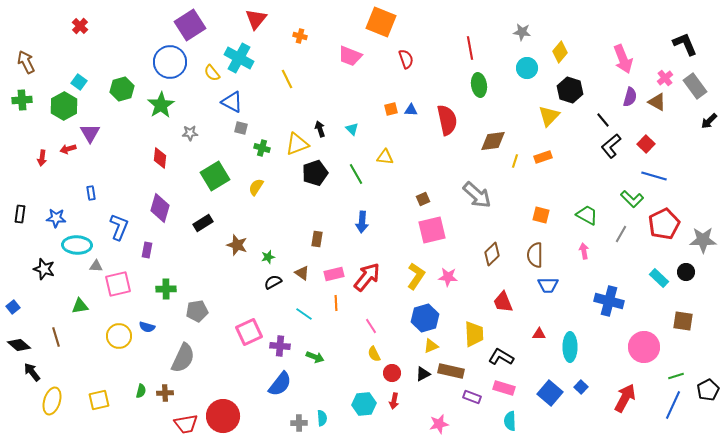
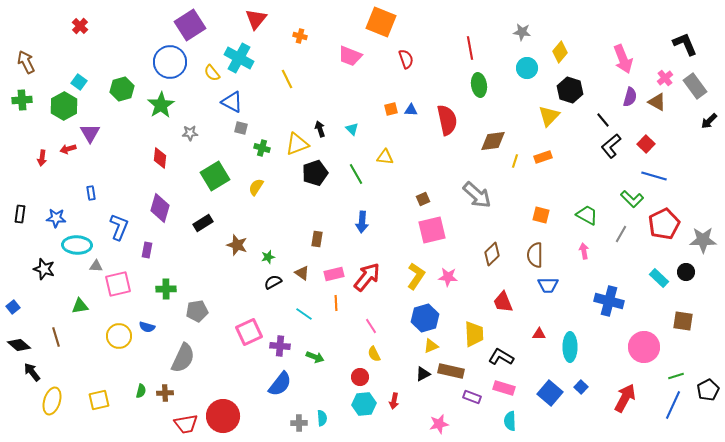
red circle at (392, 373): moved 32 px left, 4 px down
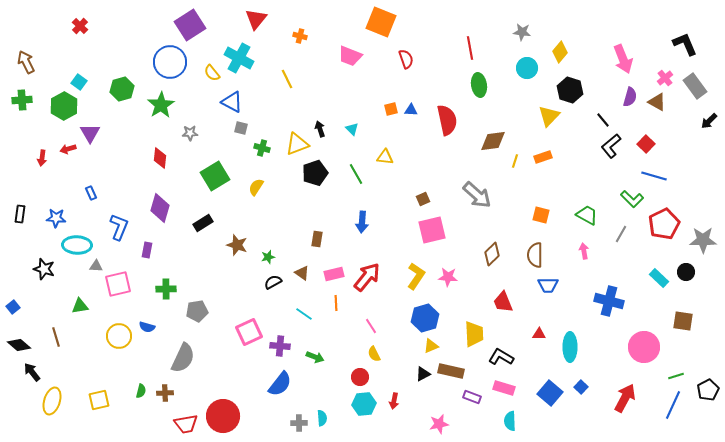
blue rectangle at (91, 193): rotated 16 degrees counterclockwise
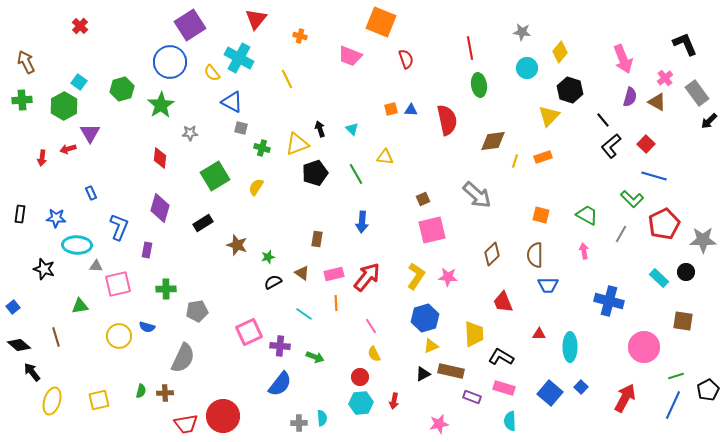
gray rectangle at (695, 86): moved 2 px right, 7 px down
cyan hexagon at (364, 404): moved 3 px left, 1 px up
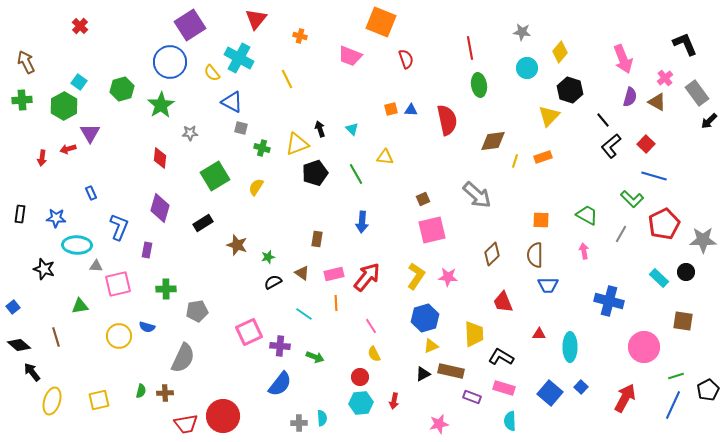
orange square at (541, 215): moved 5 px down; rotated 12 degrees counterclockwise
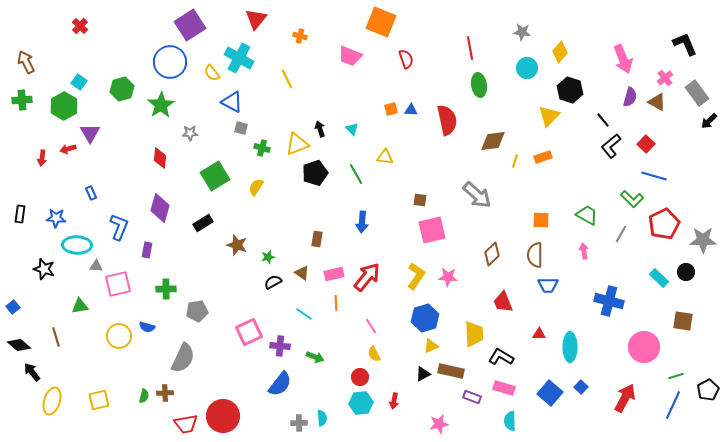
brown square at (423, 199): moved 3 px left, 1 px down; rotated 32 degrees clockwise
green semicircle at (141, 391): moved 3 px right, 5 px down
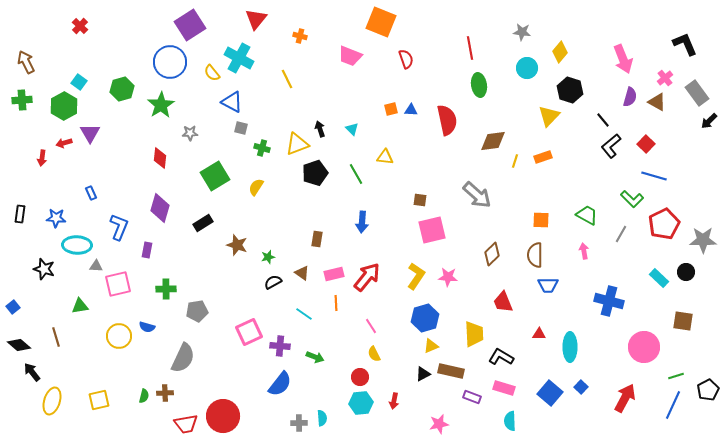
red arrow at (68, 149): moved 4 px left, 6 px up
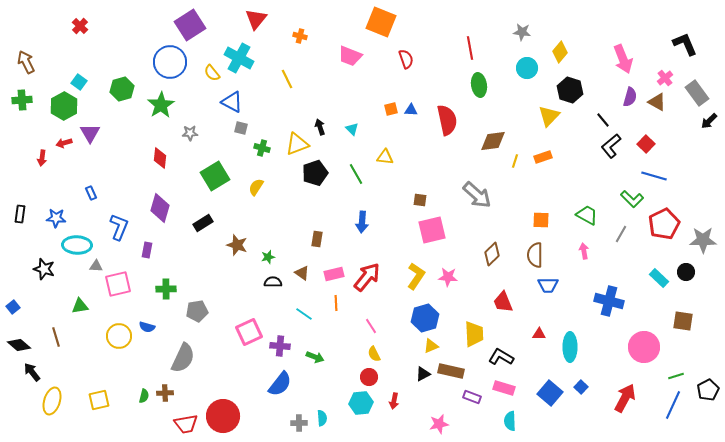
black arrow at (320, 129): moved 2 px up
black semicircle at (273, 282): rotated 30 degrees clockwise
red circle at (360, 377): moved 9 px right
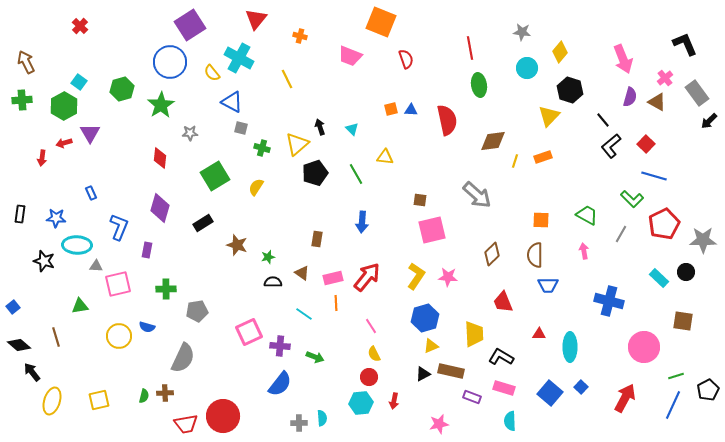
yellow triangle at (297, 144): rotated 20 degrees counterclockwise
black star at (44, 269): moved 8 px up
pink rectangle at (334, 274): moved 1 px left, 4 px down
